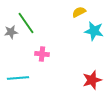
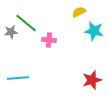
green line: rotated 15 degrees counterclockwise
pink cross: moved 7 px right, 14 px up
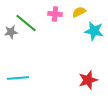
pink cross: moved 6 px right, 26 px up
red star: moved 4 px left
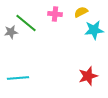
yellow semicircle: moved 2 px right
cyan star: moved 1 px up; rotated 18 degrees counterclockwise
red star: moved 4 px up
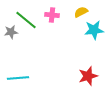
pink cross: moved 3 px left, 1 px down
green line: moved 3 px up
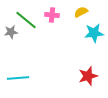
cyan star: moved 3 px down
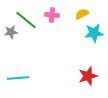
yellow semicircle: moved 1 px right, 2 px down
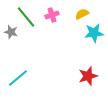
pink cross: rotated 24 degrees counterclockwise
green line: moved 3 px up; rotated 10 degrees clockwise
gray star: rotated 24 degrees clockwise
cyan line: rotated 35 degrees counterclockwise
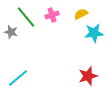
yellow semicircle: moved 1 px left
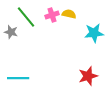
yellow semicircle: moved 12 px left; rotated 40 degrees clockwise
cyan line: rotated 40 degrees clockwise
